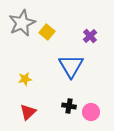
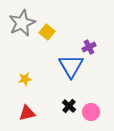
purple cross: moved 1 px left, 11 px down; rotated 16 degrees clockwise
black cross: rotated 32 degrees clockwise
red triangle: moved 1 px left, 1 px down; rotated 30 degrees clockwise
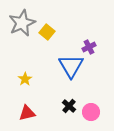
yellow star: rotated 24 degrees counterclockwise
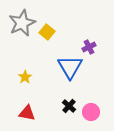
blue triangle: moved 1 px left, 1 px down
yellow star: moved 2 px up
red triangle: rotated 24 degrees clockwise
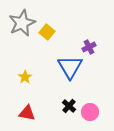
pink circle: moved 1 px left
